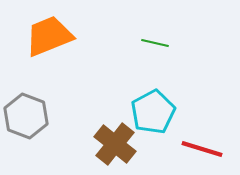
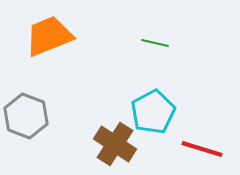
brown cross: rotated 6 degrees counterclockwise
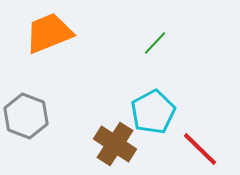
orange trapezoid: moved 3 px up
green line: rotated 60 degrees counterclockwise
red line: moved 2 px left; rotated 27 degrees clockwise
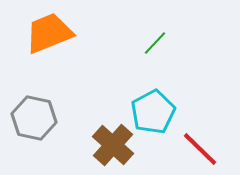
gray hexagon: moved 8 px right, 2 px down; rotated 9 degrees counterclockwise
brown cross: moved 2 px left, 1 px down; rotated 9 degrees clockwise
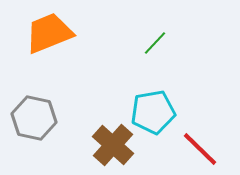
cyan pentagon: rotated 18 degrees clockwise
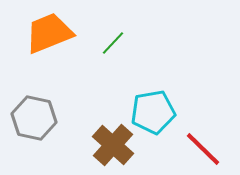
green line: moved 42 px left
red line: moved 3 px right
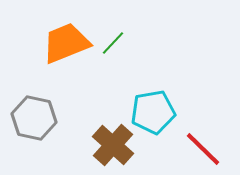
orange trapezoid: moved 17 px right, 10 px down
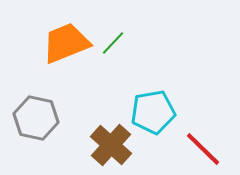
gray hexagon: moved 2 px right
brown cross: moved 2 px left
